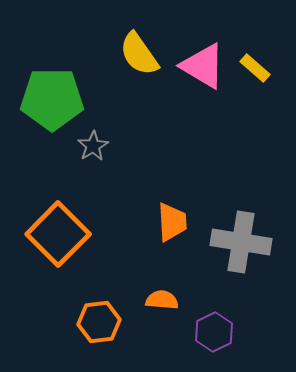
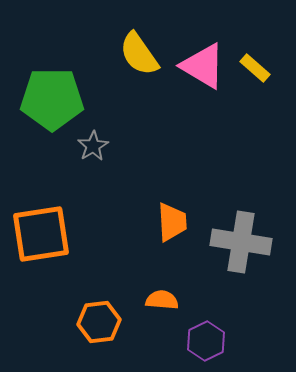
orange square: moved 17 px left; rotated 36 degrees clockwise
purple hexagon: moved 8 px left, 9 px down
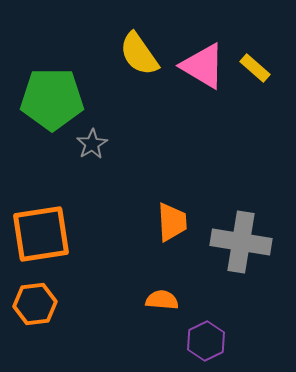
gray star: moved 1 px left, 2 px up
orange hexagon: moved 64 px left, 18 px up
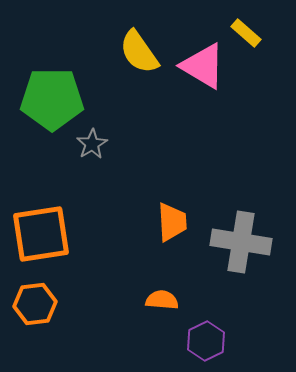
yellow semicircle: moved 2 px up
yellow rectangle: moved 9 px left, 35 px up
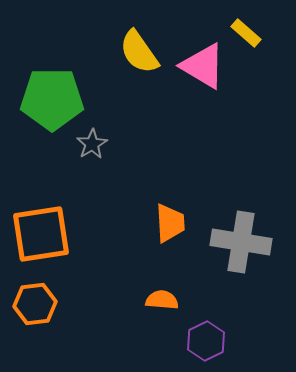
orange trapezoid: moved 2 px left, 1 px down
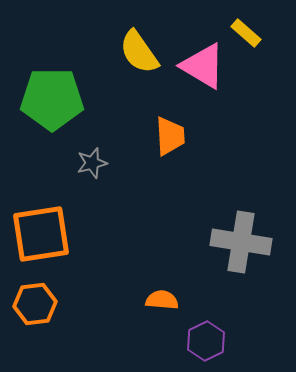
gray star: moved 19 px down; rotated 16 degrees clockwise
orange trapezoid: moved 87 px up
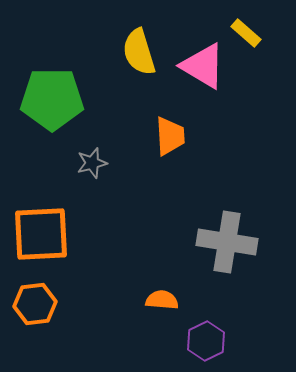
yellow semicircle: rotated 18 degrees clockwise
orange square: rotated 6 degrees clockwise
gray cross: moved 14 px left
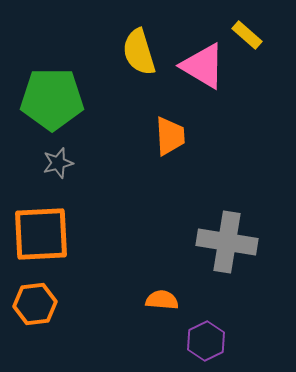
yellow rectangle: moved 1 px right, 2 px down
gray star: moved 34 px left
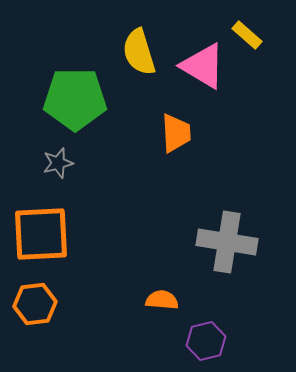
green pentagon: moved 23 px right
orange trapezoid: moved 6 px right, 3 px up
purple hexagon: rotated 12 degrees clockwise
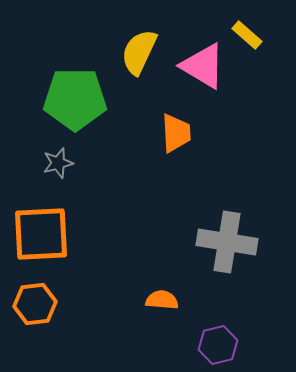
yellow semicircle: rotated 42 degrees clockwise
purple hexagon: moved 12 px right, 4 px down
